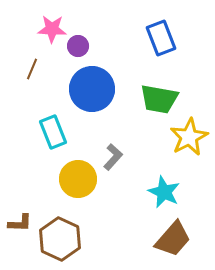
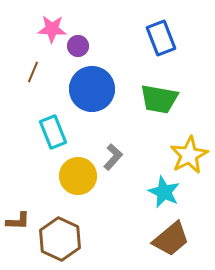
brown line: moved 1 px right, 3 px down
yellow star: moved 18 px down
yellow circle: moved 3 px up
brown L-shape: moved 2 px left, 2 px up
brown trapezoid: moved 2 px left; rotated 9 degrees clockwise
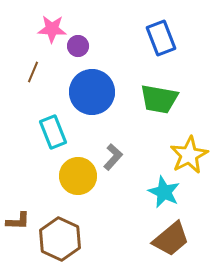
blue circle: moved 3 px down
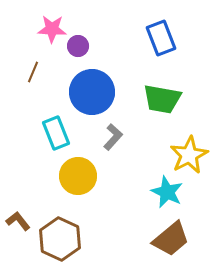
green trapezoid: moved 3 px right
cyan rectangle: moved 3 px right, 1 px down
gray L-shape: moved 20 px up
cyan star: moved 3 px right
brown L-shape: rotated 130 degrees counterclockwise
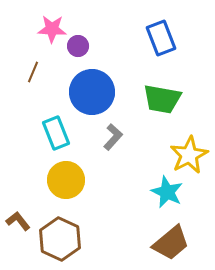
yellow circle: moved 12 px left, 4 px down
brown trapezoid: moved 4 px down
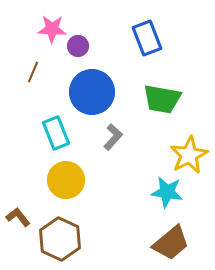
blue rectangle: moved 14 px left
cyan star: rotated 16 degrees counterclockwise
brown L-shape: moved 4 px up
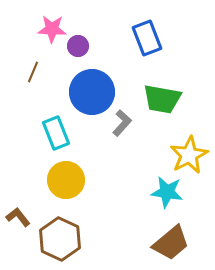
gray L-shape: moved 9 px right, 14 px up
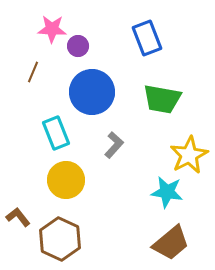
gray L-shape: moved 8 px left, 22 px down
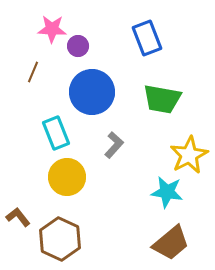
yellow circle: moved 1 px right, 3 px up
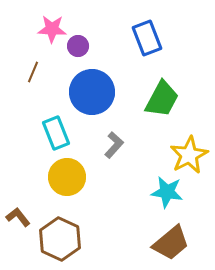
green trapezoid: rotated 72 degrees counterclockwise
